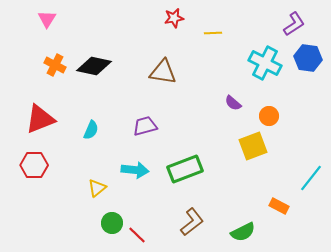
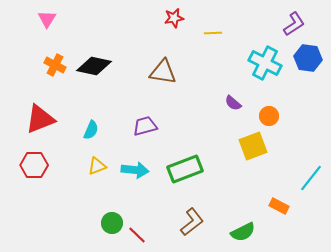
yellow triangle: moved 22 px up; rotated 18 degrees clockwise
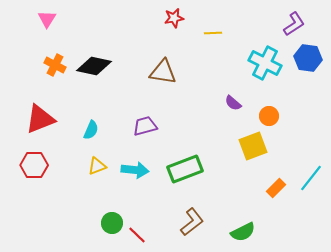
orange rectangle: moved 3 px left, 18 px up; rotated 72 degrees counterclockwise
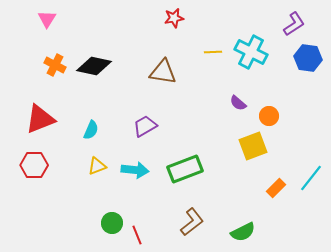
yellow line: moved 19 px down
cyan cross: moved 14 px left, 11 px up
purple semicircle: moved 5 px right
purple trapezoid: rotated 15 degrees counterclockwise
red line: rotated 24 degrees clockwise
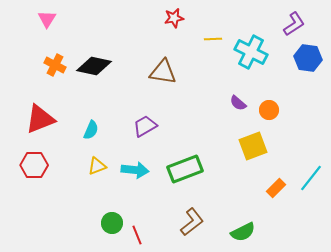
yellow line: moved 13 px up
orange circle: moved 6 px up
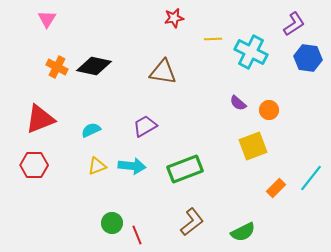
orange cross: moved 2 px right, 2 px down
cyan semicircle: rotated 138 degrees counterclockwise
cyan arrow: moved 3 px left, 4 px up
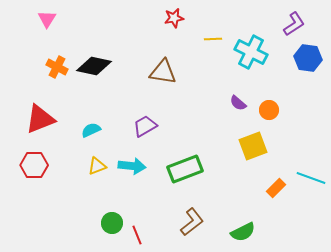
cyan line: rotated 72 degrees clockwise
